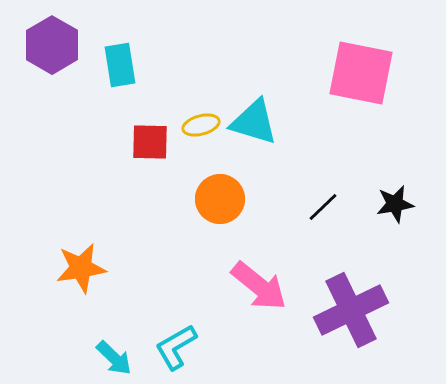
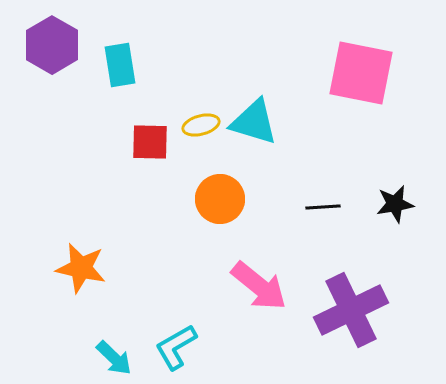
black line: rotated 40 degrees clockwise
orange star: rotated 21 degrees clockwise
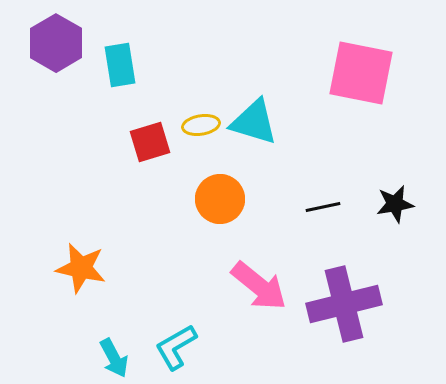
purple hexagon: moved 4 px right, 2 px up
yellow ellipse: rotated 6 degrees clockwise
red square: rotated 18 degrees counterclockwise
black line: rotated 8 degrees counterclockwise
purple cross: moved 7 px left, 6 px up; rotated 12 degrees clockwise
cyan arrow: rotated 18 degrees clockwise
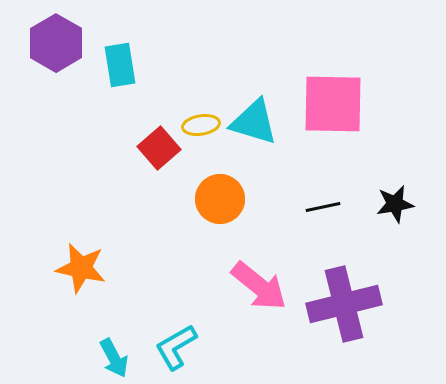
pink square: moved 28 px left, 31 px down; rotated 10 degrees counterclockwise
red square: moved 9 px right, 6 px down; rotated 24 degrees counterclockwise
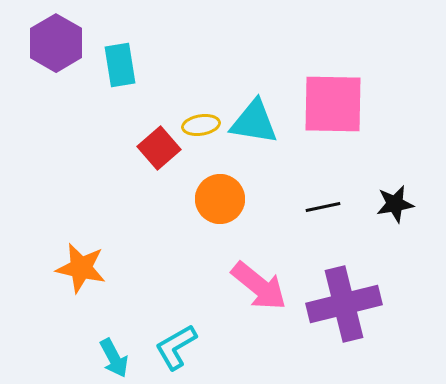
cyan triangle: rotated 8 degrees counterclockwise
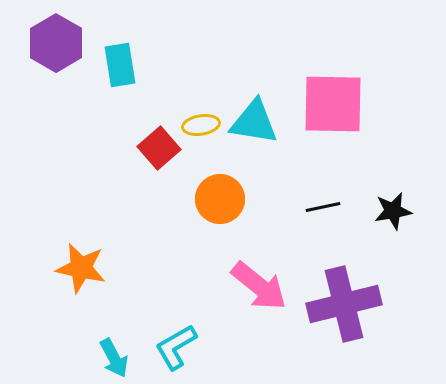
black star: moved 2 px left, 7 px down
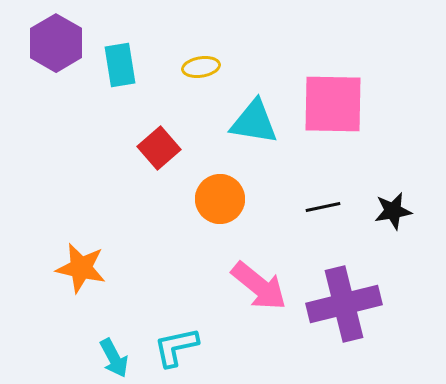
yellow ellipse: moved 58 px up
cyan L-shape: rotated 18 degrees clockwise
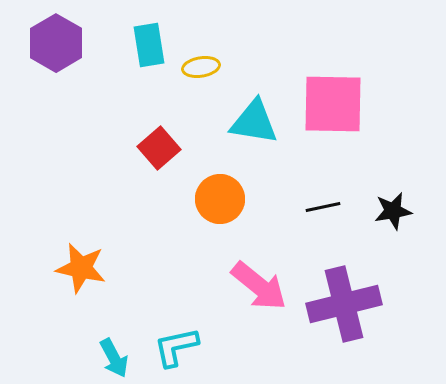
cyan rectangle: moved 29 px right, 20 px up
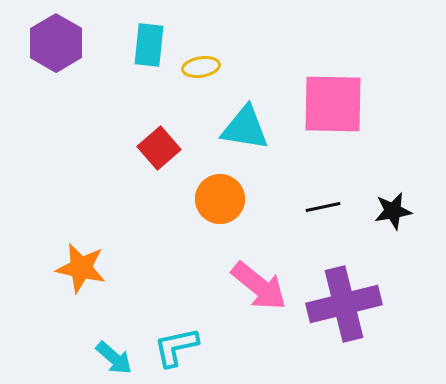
cyan rectangle: rotated 15 degrees clockwise
cyan triangle: moved 9 px left, 6 px down
cyan arrow: rotated 21 degrees counterclockwise
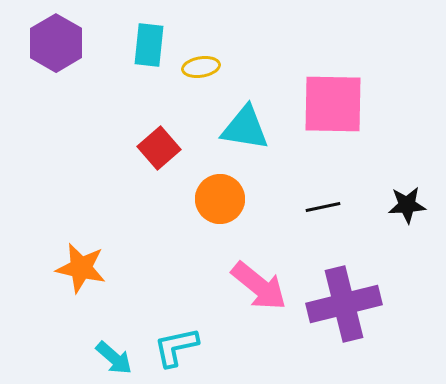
black star: moved 14 px right, 6 px up; rotated 6 degrees clockwise
